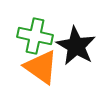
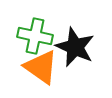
black star: moved 1 px left, 1 px down; rotated 6 degrees counterclockwise
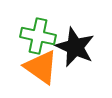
green cross: moved 3 px right
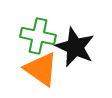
orange triangle: moved 2 px down
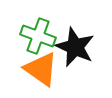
green cross: rotated 8 degrees clockwise
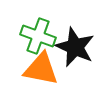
orange triangle: rotated 24 degrees counterclockwise
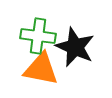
green cross: rotated 12 degrees counterclockwise
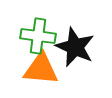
orange triangle: rotated 6 degrees counterclockwise
